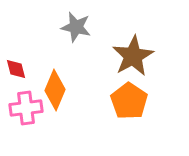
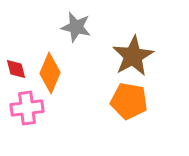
orange diamond: moved 5 px left, 17 px up
orange pentagon: rotated 24 degrees counterclockwise
pink cross: moved 1 px right
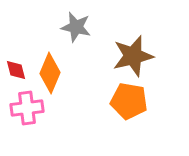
brown star: rotated 15 degrees clockwise
red diamond: moved 1 px down
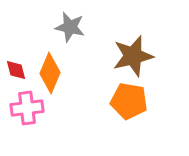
gray star: moved 6 px left
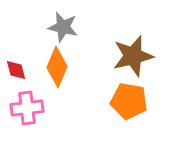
gray star: moved 7 px left
orange diamond: moved 7 px right, 6 px up
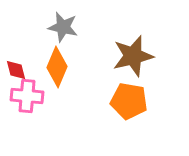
pink cross: moved 12 px up; rotated 12 degrees clockwise
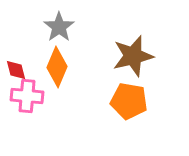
gray star: moved 4 px left; rotated 24 degrees clockwise
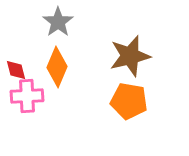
gray star: moved 1 px left, 5 px up
brown star: moved 3 px left
pink cross: rotated 8 degrees counterclockwise
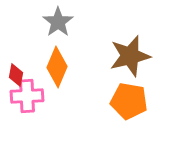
red diamond: moved 5 px down; rotated 25 degrees clockwise
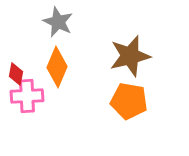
gray star: rotated 12 degrees counterclockwise
red diamond: moved 1 px up
